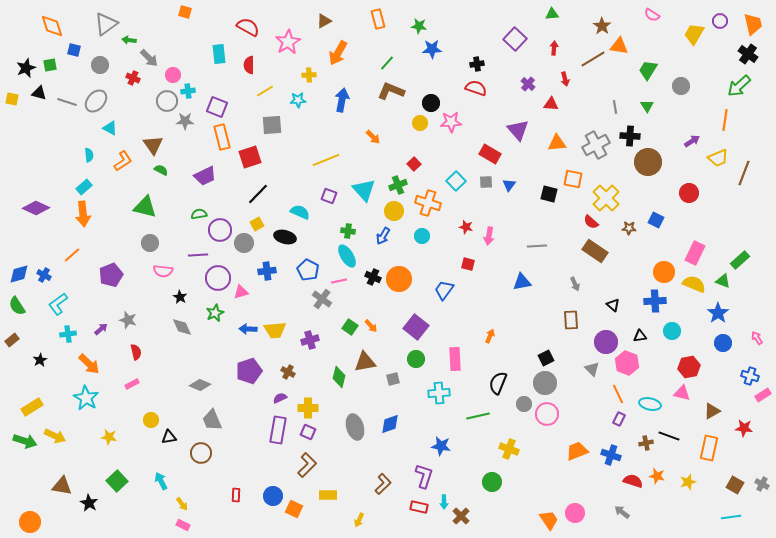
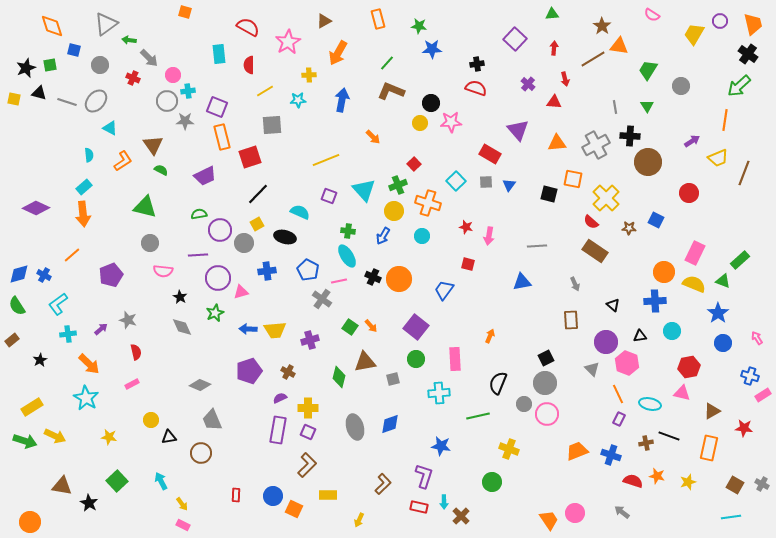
yellow square at (12, 99): moved 2 px right
red triangle at (551, 104): moved 3 px right, 2 px up
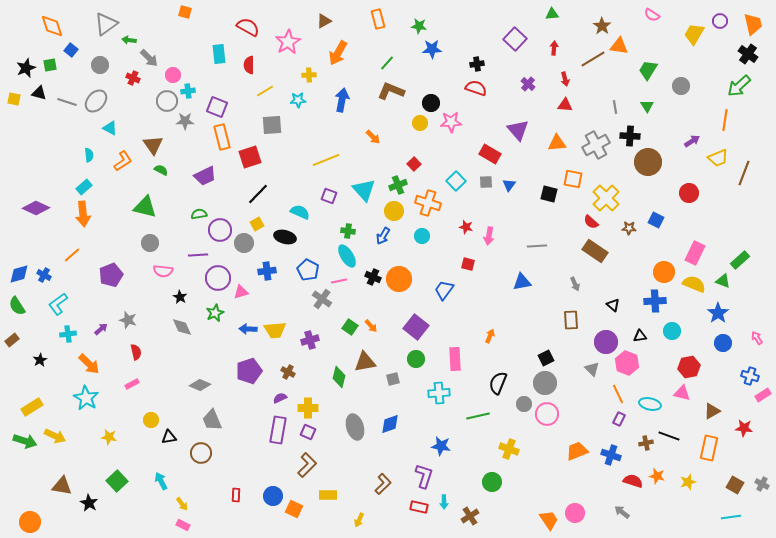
blue square at (74, 50): moved 3 px left; rotated 24 degrees clockwise
red triangle at (554, 102): moved 11 px right, 3 px down
brown cross at (461, 516): moved 9 px right; rotated 12 degrees clockwise
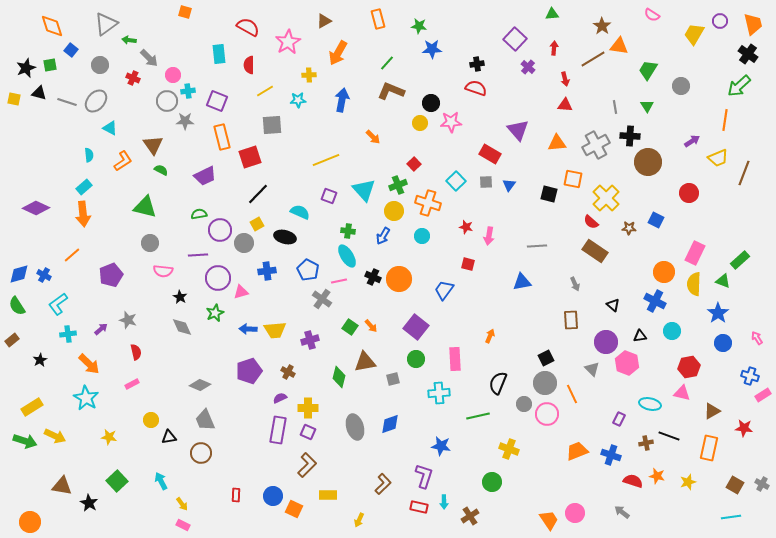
purple cross at (528, 84): moved 17 px up
purple square at (217, 107): moved 6 px up
yellow semicircle at (694, 284): rotated 110 degrees counterclockwise
blue cross at (655, 301): rotated 30 degrees clockwise
orange line at (618, 394): moved 46 px left
gray trapezoid at (212, 420): moved 7 px left
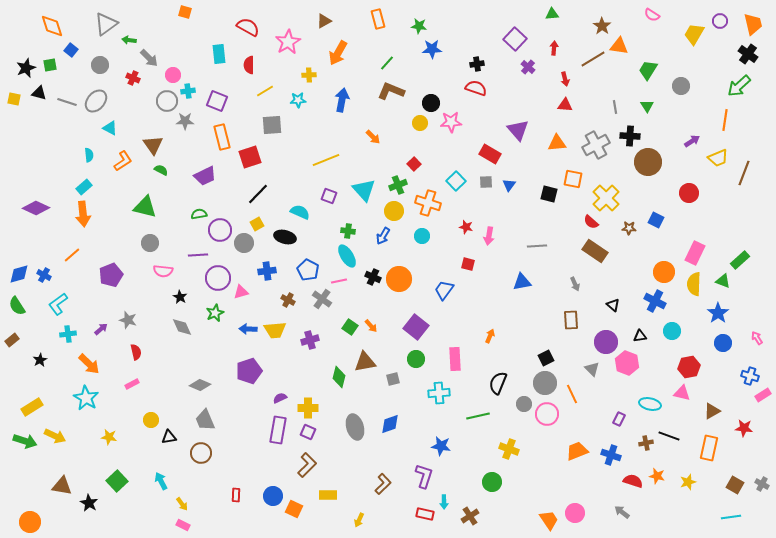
brown cross at (288, 372): moved 72 px up
red rectangle at (419, 507): moved 6 px right, 7 px down
